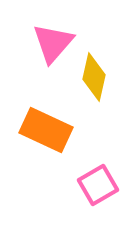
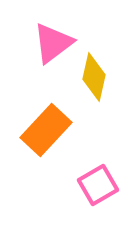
pink triangle: rotated 12 degrees clockwise
orange rectangle: rotated 72 degrees counterclockwise
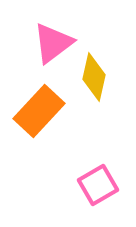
orange rectangle: moved 7 px left, 19 px up
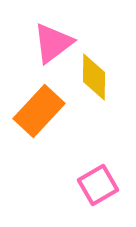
yellow diamond: rotated 12 degrees counterclockwise
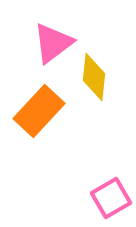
yellow diamond: rotated 6 degrees clockwise
pink square: moved 13 px right, 13 px down
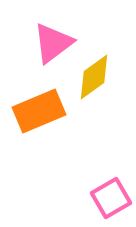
yellow diamond: rotated 48 degrees clockwise
orange rectangle: rotated 24 degrees clockwise
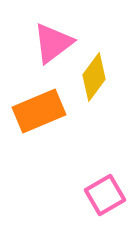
yellow diamond: rotated 18 degrees counterclockwise
pink square: moved 6 px left, 3 px up
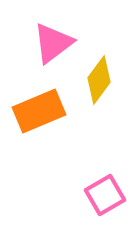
yellow diamond: moved 5 px right, 3 px down
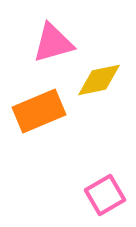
pink triangle: rotated 21 degrees clockwise
yellow diamond: rotated 42 degrees clockwise
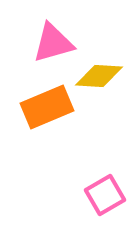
yellow diamond: moved 4 px up; rotated 15 degrees clockwise
orange rectangle: moved 8 px right, 4 px up
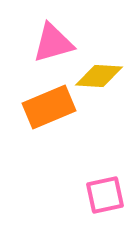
orange rectangle: moved 2 px right
pink square: rotated 18 degrees clockwise
